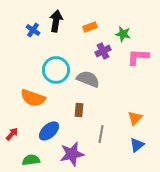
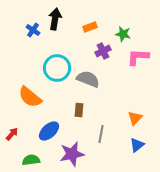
black arrow: moved 1 px left, 2 px up
cyan circle: moved 1 px right, 2 px up
orange semicircle: moved 3 px left, 1 px up; rotated 20 degrees clockwise
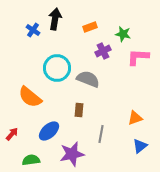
orange triangle: rotated 28 degrees clockwise
blue triangle: moved 3 px right, 1 px down
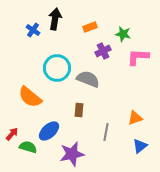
gray line: moved 5 px right, 2 px up
green semicircle: moved 3 px left, 13 px up; rotated 24 degrees clockwise
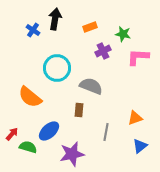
gray semicircle: moved 3 px right, 7 px down
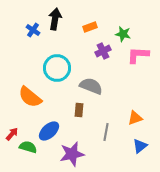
pink L-shape: moved 2 px up
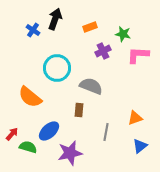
black arrow: rotated 10 degrees clockwise
purple star: moved 2 px left, 1 px up
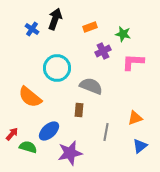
blue cross: moved 1 px left, 1 px up
pink L-shape: moved 5 px left, 7 px down
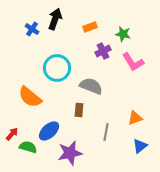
pink L-shape: rotated 125 degrees counterclockwise
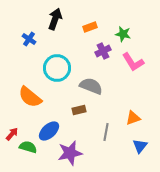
blue cross: moved 3 px left, 10 px down
brown rectangle: rotated 72 degrees clockwise
orange triangle: moved 2 px left
blue triangle: rotated 14 degrees counterclockwise
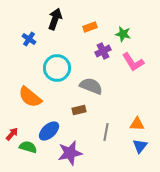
orange triangle: moved 4 px right, 6 px down; rotated 21 degrees clockwise
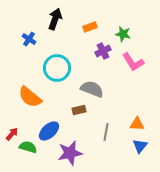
gray semicircle: moved 1 px right, 3 px down
